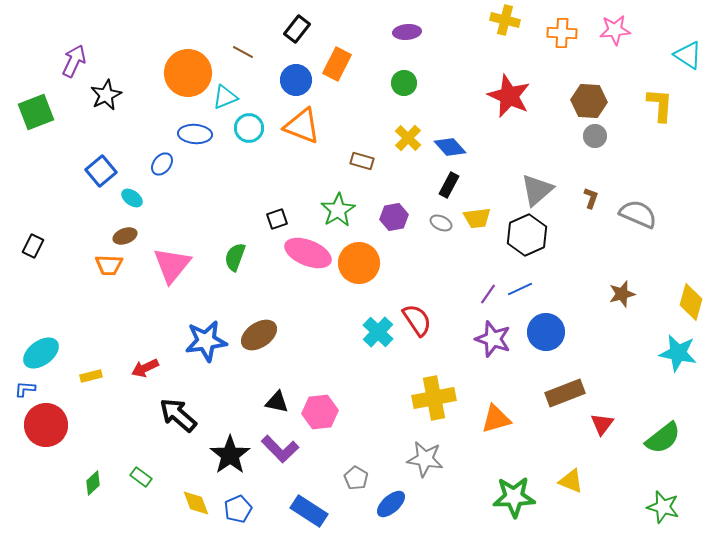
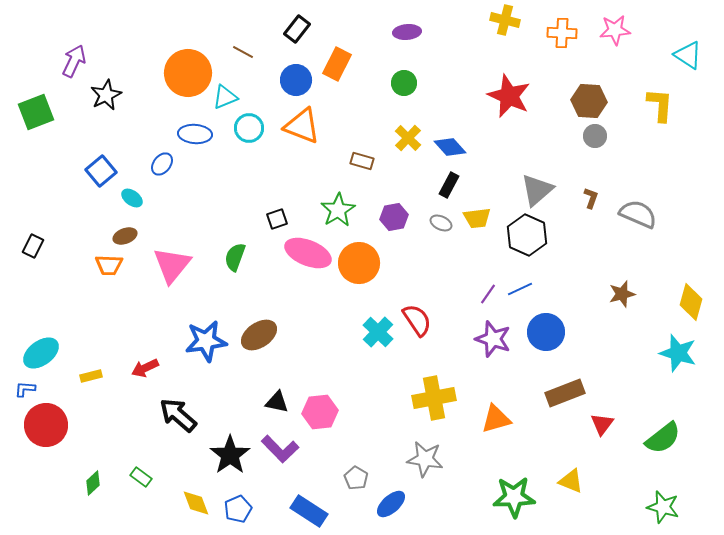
black hexagon at (527, 235): rotated 12 degrees counterclockwise
cyan star at (678, 353): rotated 6 degrees clockwise
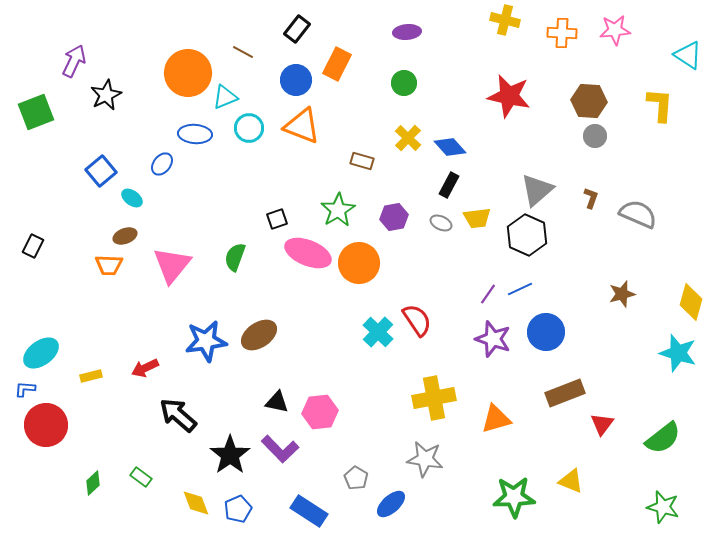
red star at (509, 96): rotated 12 degrees counterclockwise
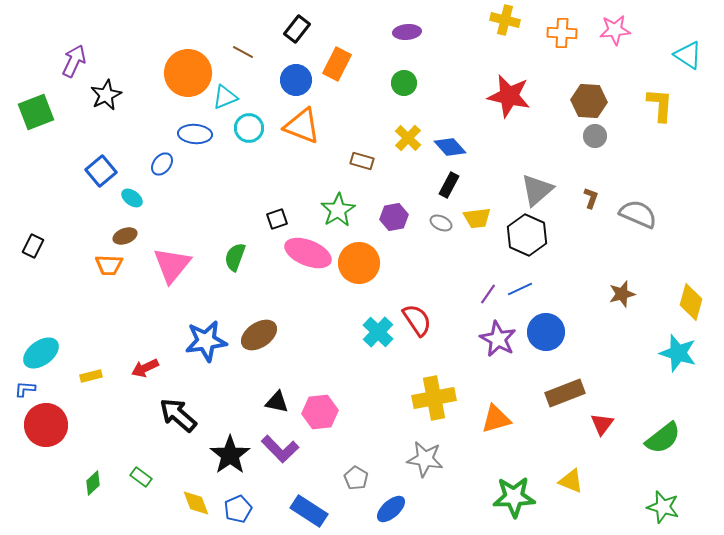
purple star at (493, 339): moved 5 px right; rotated 9 degrees clockwise
blue ellipse at (391, 504): moved 5 px down
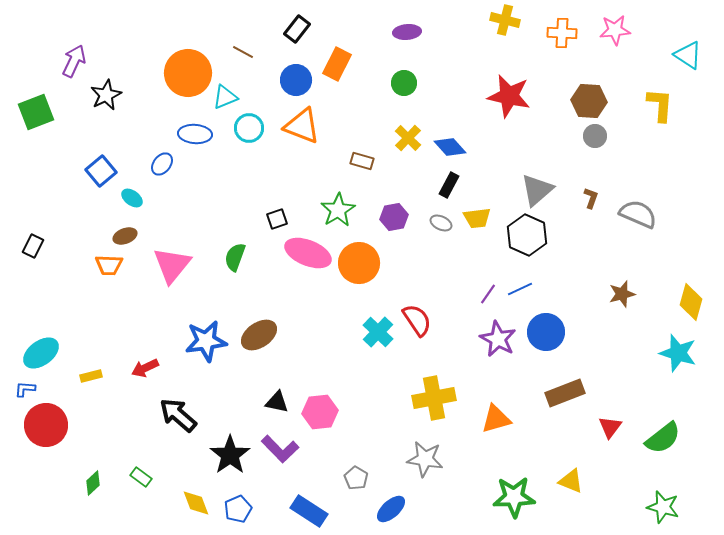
red triangle at (602, 424): moved 8 px right, 3 px down
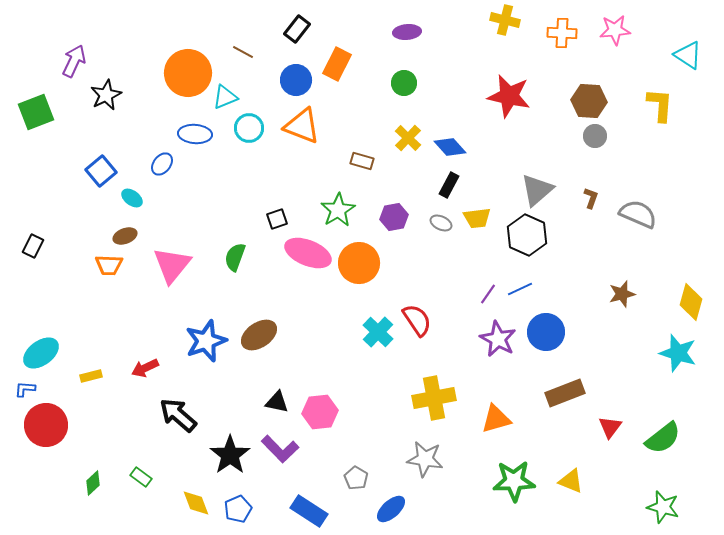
blue star at (206, 341): rotated 12 degrees counterclockwise
green star at (514, 497): moved 16 px up
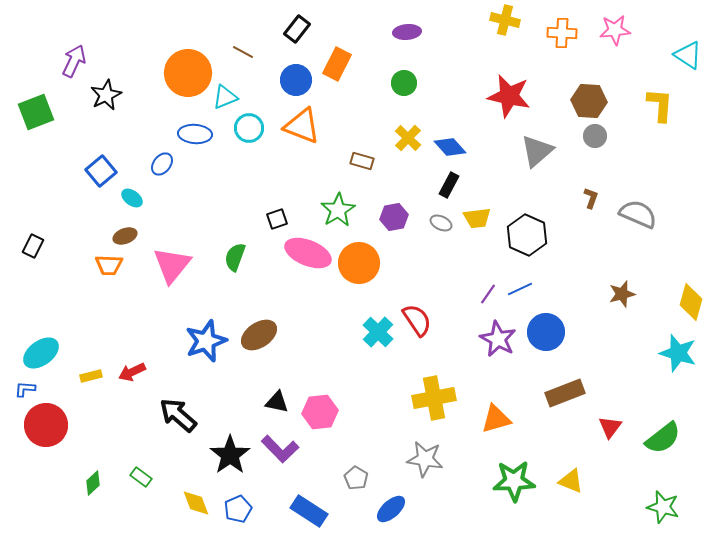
gray triangle at (537, 190): moved 39 px up
red arrow at (145, 368): moved 13 px left, 4 px down
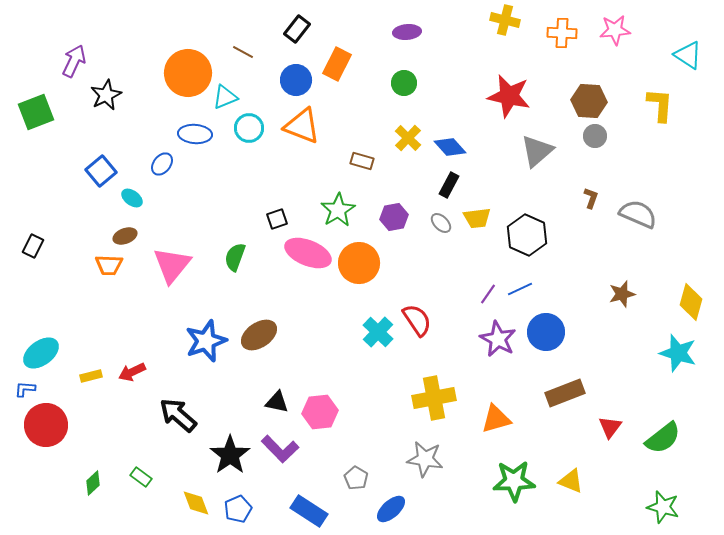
gray ellipse at (441, 223): rotated 20 degrees clockwise
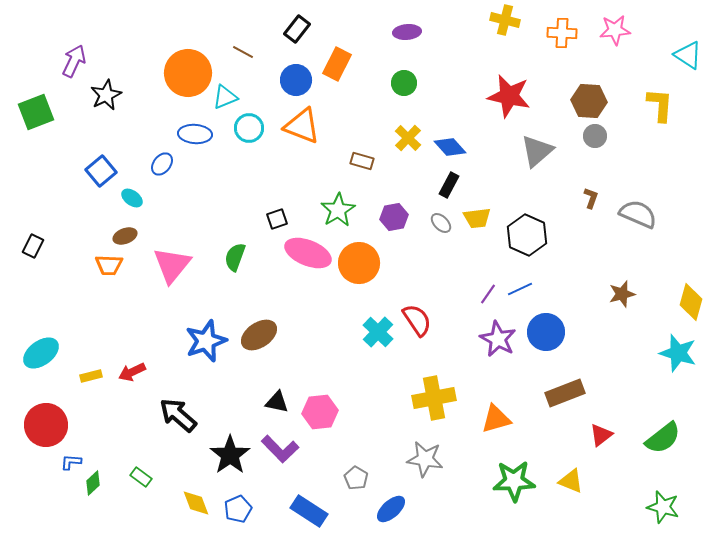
blue L-shape at (25, 389): moved 46 px right, 73 px down
red triangle at (610, 427): moved 9 px left, 8 px down; rotated 15 degrees clockwise
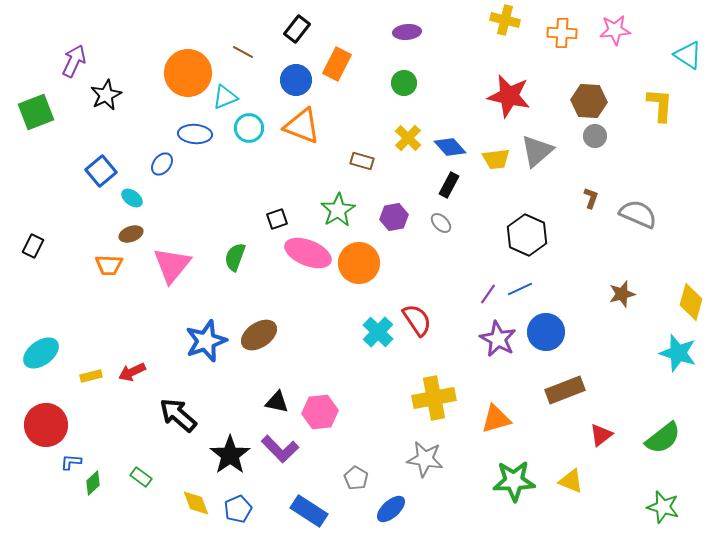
yellow trapezoid at (477, 218): moved 19 px right, 59 px up
brown ellipse at (125, 236): moved 6 px right, 2 px up
brown rectangle at (565, 393): moved 3 px up
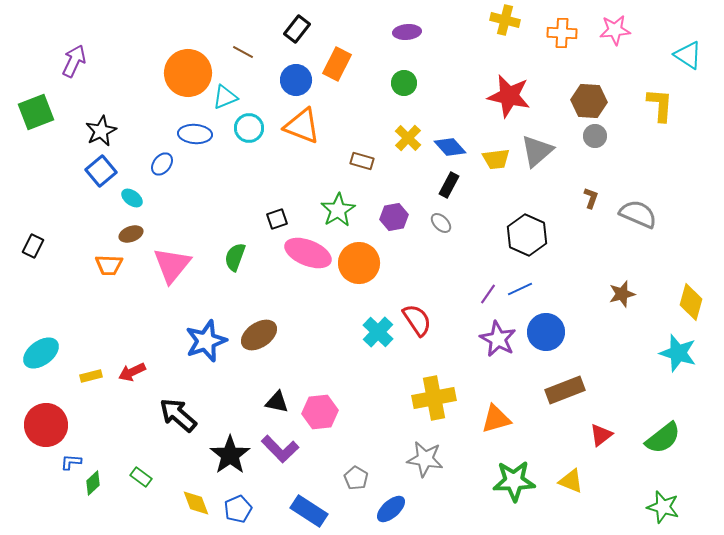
black star at (106, 95): moved 5 px left, 36 px down
